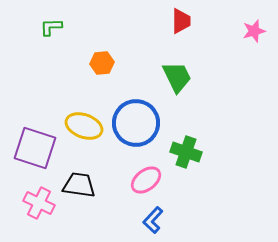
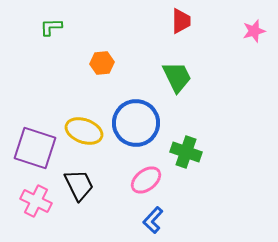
yellow ellipse: moved 5 px down
black trapezoid: rotated 56 degrees clockwise
pink cross: moved 3 px left, 2 px up
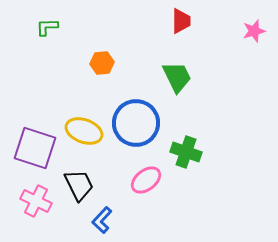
green L-shape: moved 4 px left
blue L-shape: moved 51 px left
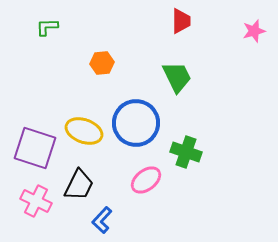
black trapezoid: rotated 52 degrees clockwise
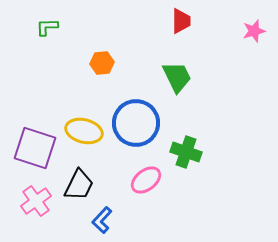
yellow ellipse: rotated 6 degrees counterclockwise
pink cross: rotated 28 degrees clockwise
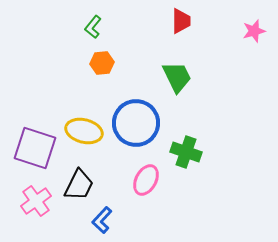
green L-shape: moved 46 px right; rotated 50 degrees counterclockwise
pink ellipse: rotated 24 degrees counterclockwise
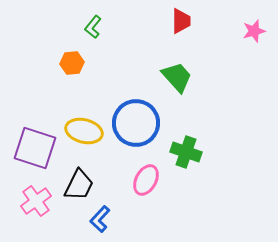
orange hexagon: moved 30 px left
green trapezoid: rotated 16 degrees counterclockwise
blue L-shape: moved 2 px left, 1 px up
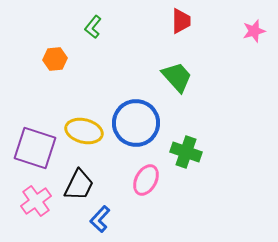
orange hexagon: moved 17 px left, 4 px up
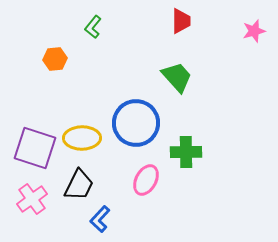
yellow ellipse: moved 2 px left, 7 px down; rotated 15 degrees counterclockwise
green cross: rotated 20 degrees counterclockwise
pink cross: moved 4 px left, 2 px up
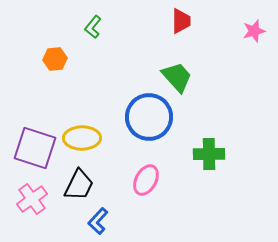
blue circle: moved 13 px right, 6 px up
green cross: moved 23 px right, 2 px down
blue L-shape: moved 2 px left, 2 px down
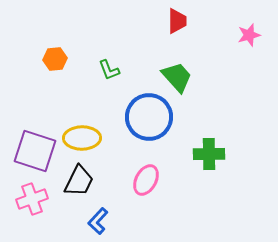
red trapezoid: moved 4 px left
green L-shape: moved 16 px right, 43 px down; rotated 60 degrees counterclockwise
pink star: moved 5 px left, 4 px down
purple square: moved 3 px down
black trapezoid: moved 4 px up
pink cross: rotated 16 degrees clockwise
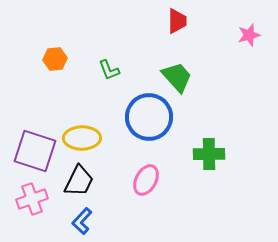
blue L-shape: moved 16 px left
